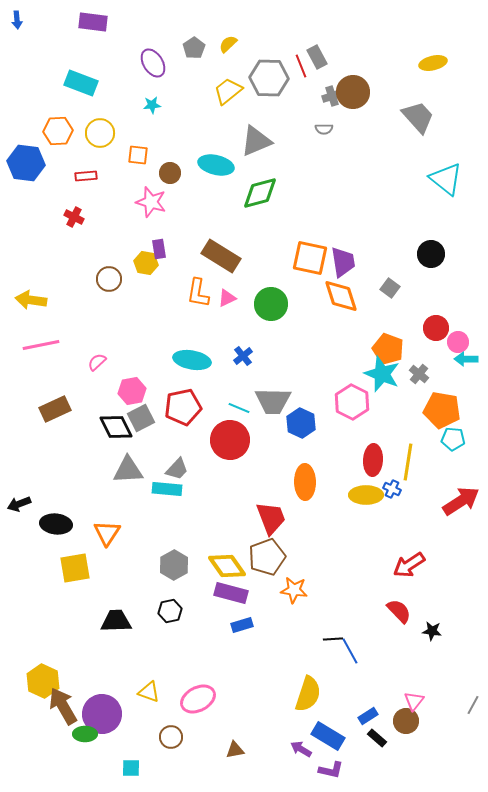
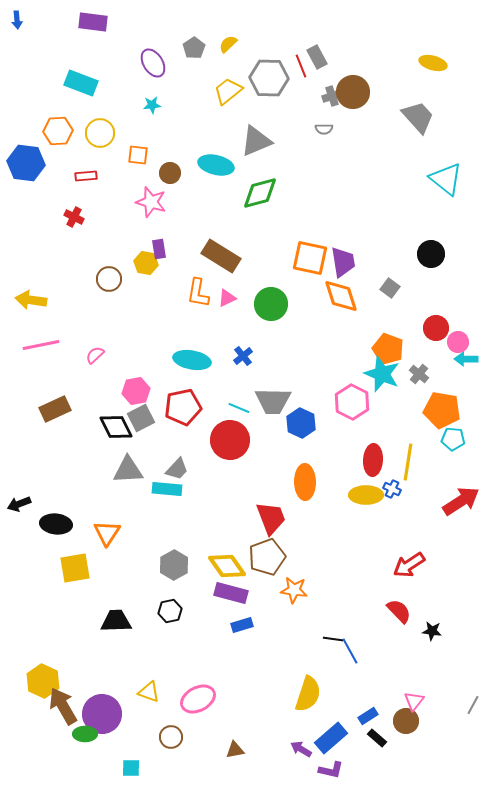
yellow ellipse at (433, 63): rotated 28 degrees clockwise
pink semicircle at (97, 362): moved 2 px left, 7 px up
pink hexagon at (132, 391): moved 4 px right
black line at (333, 639): rotated 12 degrees clockwise
blue rectangle at (328, 736): moved 3 px right, 2 px down; rotated 72 degrees counterclockwise
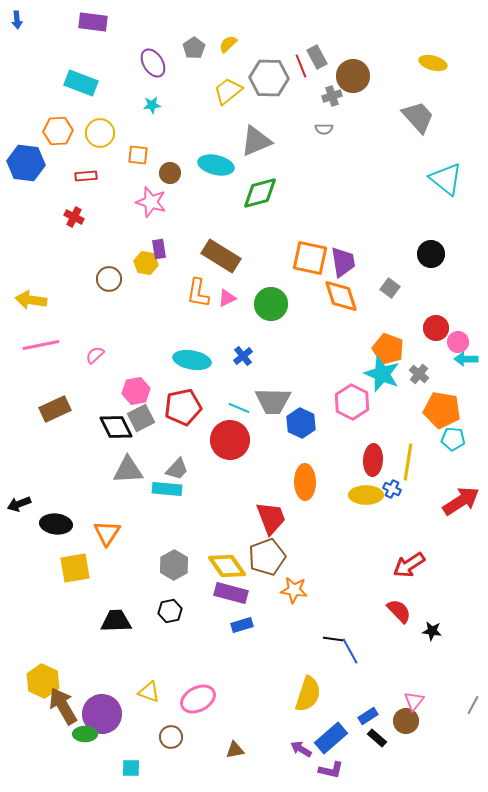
brown circle at (353, 92): moved 16 px up
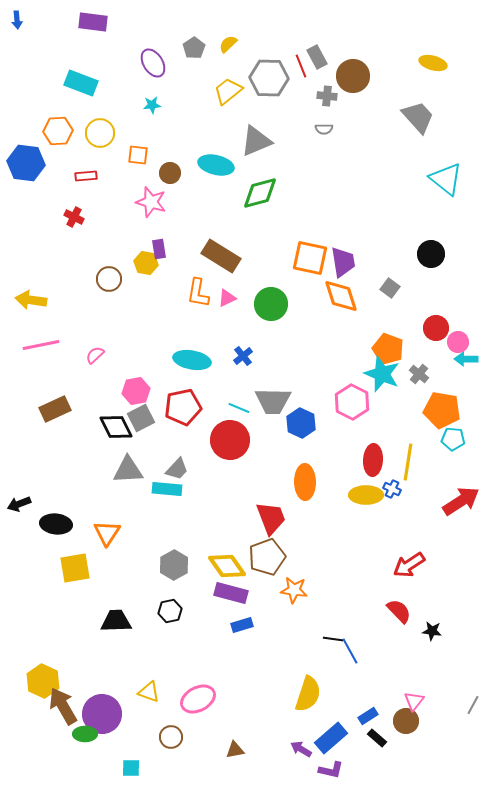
gray cross at (332, 96): moved 5 px left; rotated 24 degrees clockwise
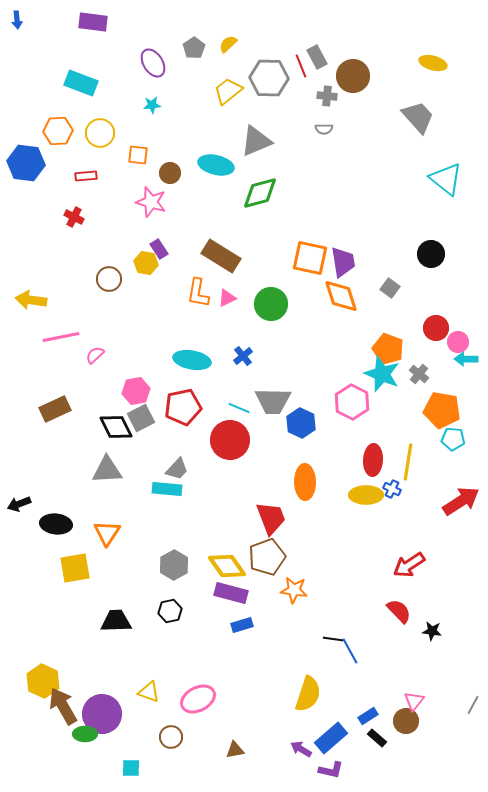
purple rectangle at (159, 249): rotated 24 degrees counterclockwise
pink line at (41, 345): moved 20 px right, 8 px up
gray triangle at (128, 470): moved 21 px left
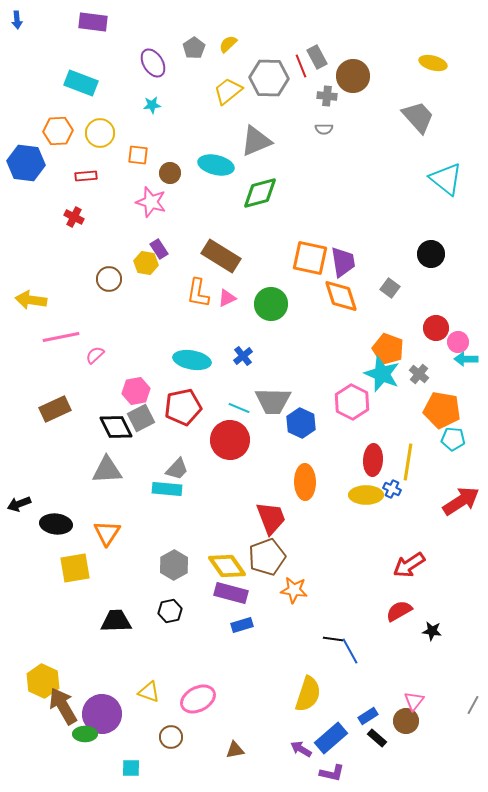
red semicircle at (399, 611): rotated 76 degrees counterclockwise
purple L-shape at (331, 770): moved 1 px right, 3 px down
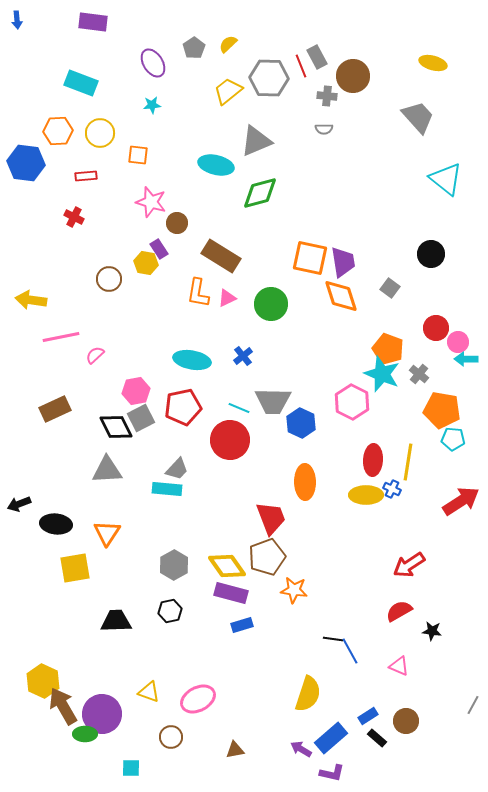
brown circle at (170, 173): moved 7 px right, 50 px down
pink triangle at (414, 701): moved 15 px left, 35 px up; rotated 45 degrees counterclockwise
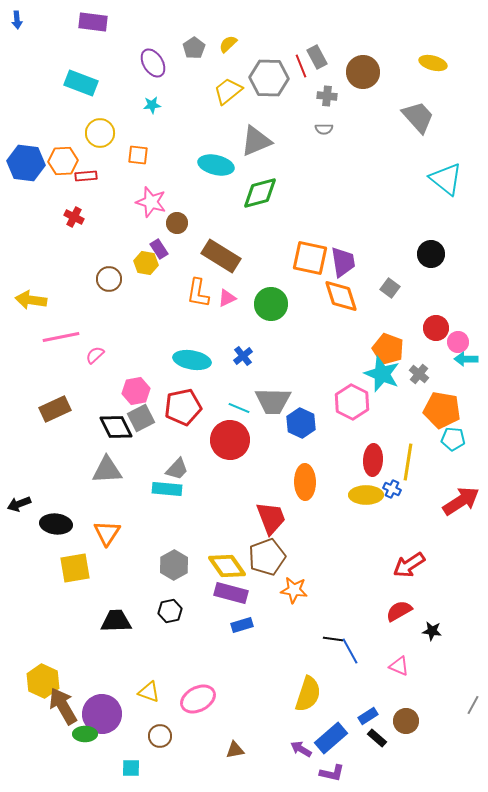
brown circle at (353, 76): moved 10 px right, 4 px up
orange hexagon at (58, 131): moved 5 px right, 30 px down
brown circle at (171, 737): moved 11 px left, 1 px up
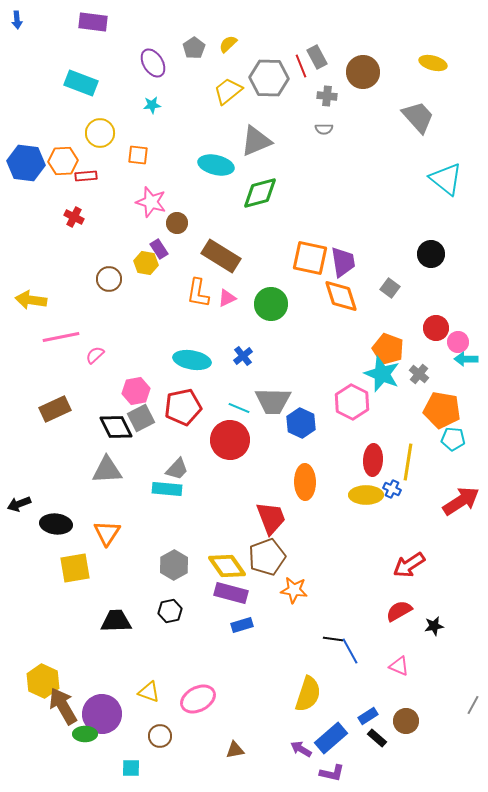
black star at (432, 631): moved 2 px right, 5 px up; rotated 18 degrees counterclockwise
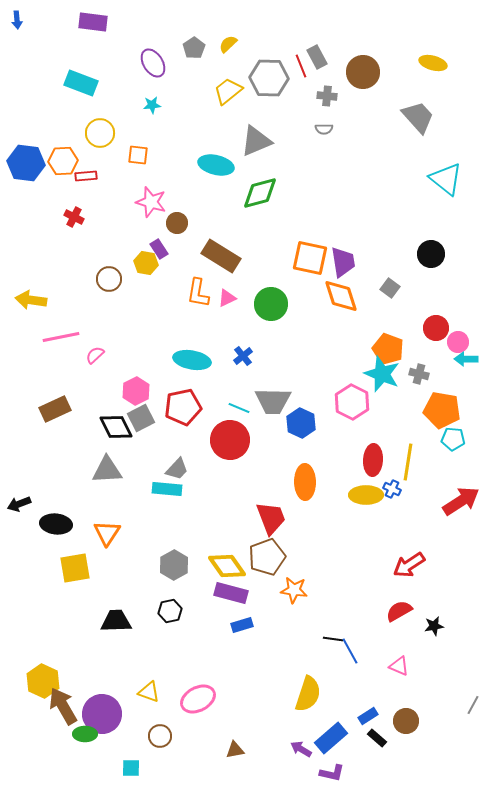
gray cross at (419, 374): rotated 24 degrees counterclockwise
pink hexagon at (136, 391): rotated 16 degrees counterclockwise
